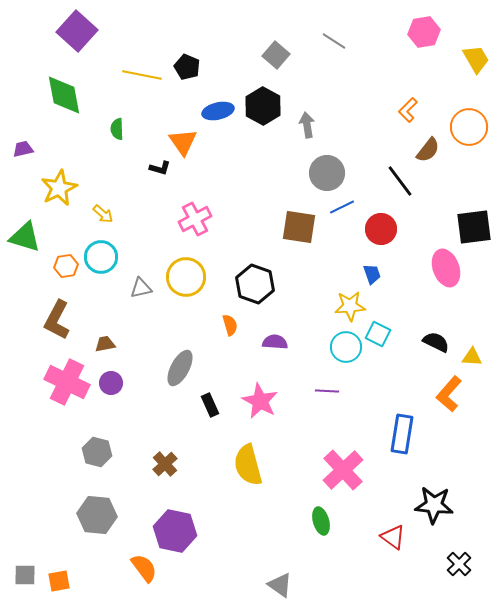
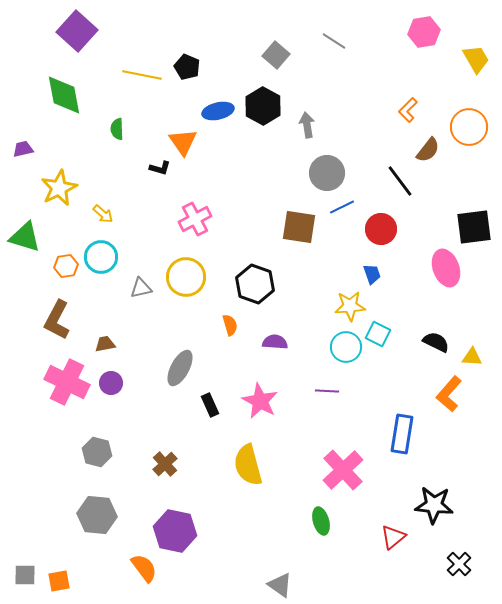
red triangle at (393, 537): rotated 44 degrees clockwise
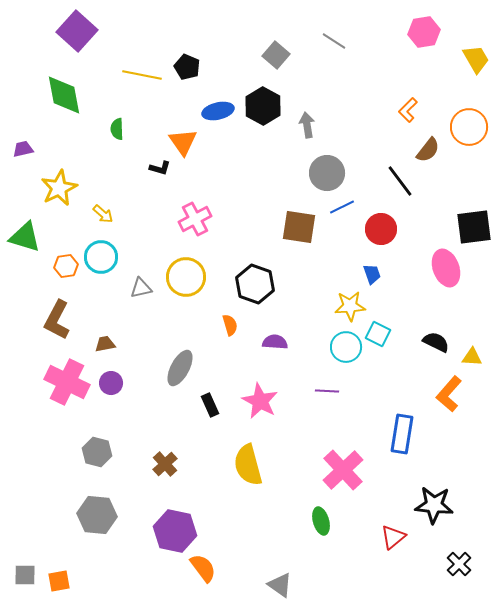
orange semicircle at (144, 568): moved 59 px right
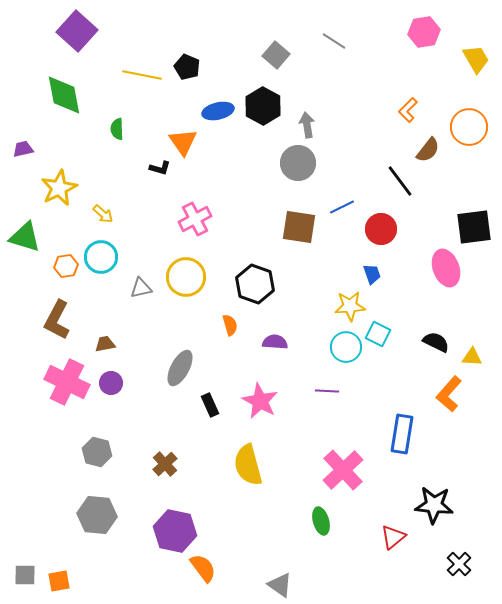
gray circle at (327, 173): moved 29 px left, 10 px up
